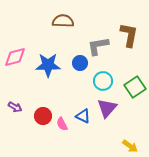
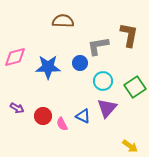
blue star: moved 2 px down
purple arrow: moved 2 px right, 1 px down
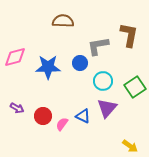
pink semicircle: rotated 64 degrees clockwise
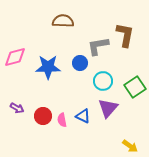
brown L-shape: moved 4 px left
purple triangle: moved 1 px right
pink semicircle: moved 4 px up; rotated 48 degrees counterclockwise
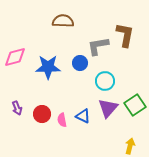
cyan circle: moved 2 px right
green square: moved 18 px down
purple arrow: rotated 40 degrees clockwise
red circle: moved 1 px left, 2 px up
yellow arrow: rotated 112 degrees counterclockwise
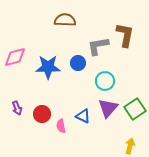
brown semicircle: moved 2 px right, 1 px up
blue circle: moved 2 px left
green square: moved 4 px down
pink semicircle: moved 1 px left, 6 px down
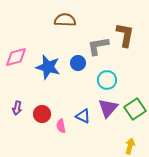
pink diamond: moved 1 px right
blue star: rotated 15 degrees clockwise
cyan circle: moved 2 px right, 1 px up
purple arrow: rotated 32 degrees clockwise
